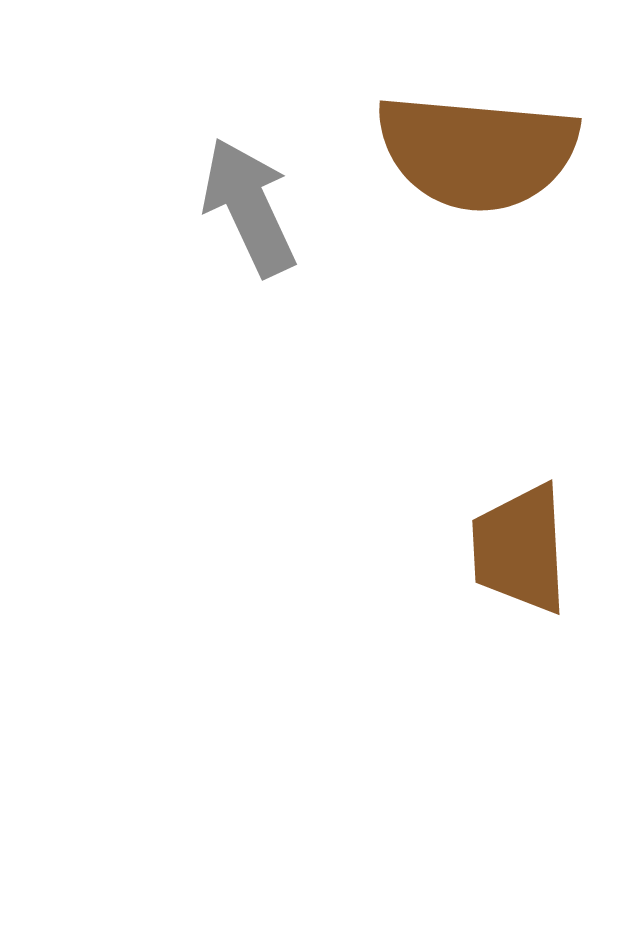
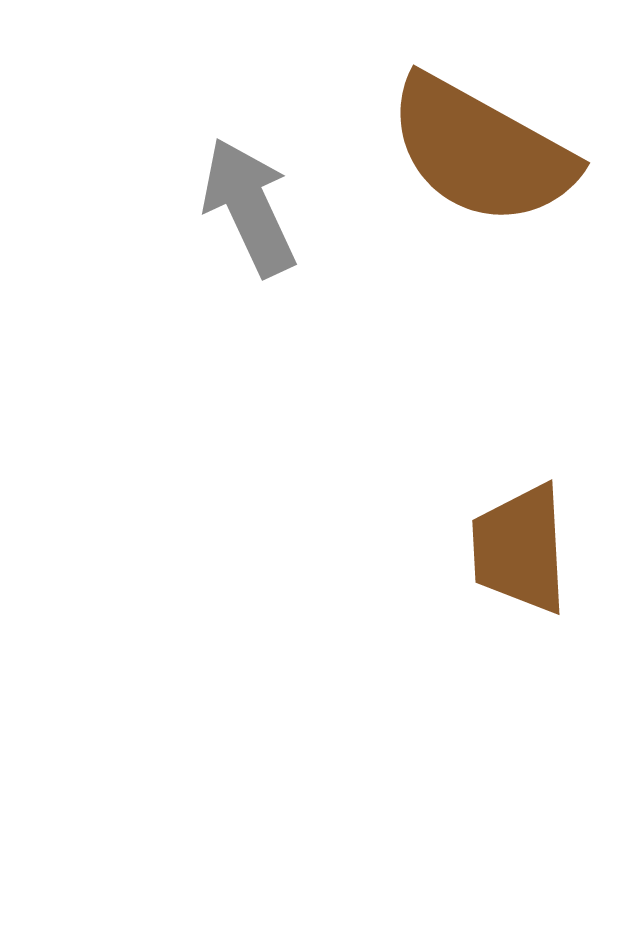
brown semicircle: moved 4 px right, 1 px up; rotated 24 degrees clockwise
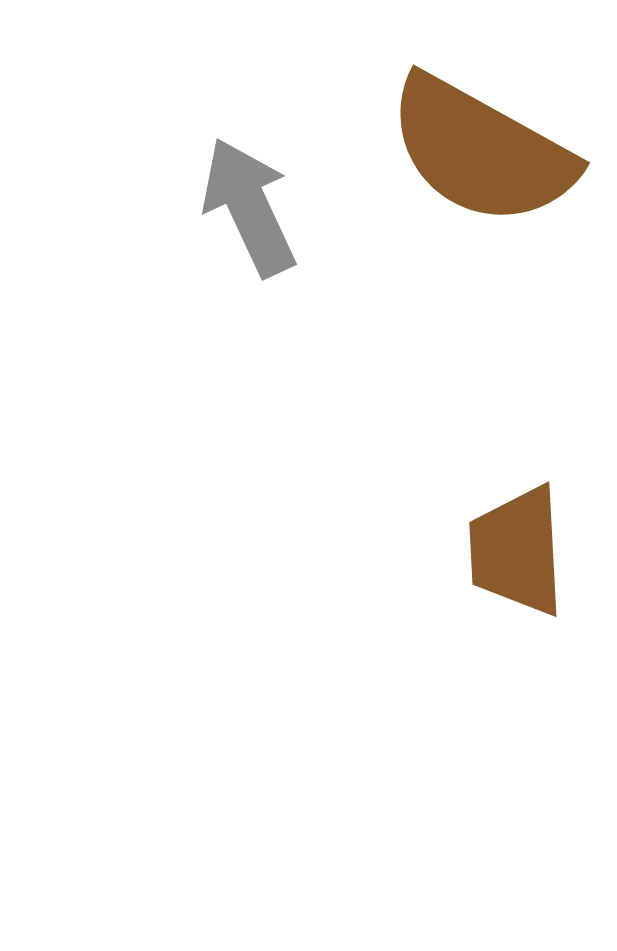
brown trapezoid: moved 3 px left, 2 px down
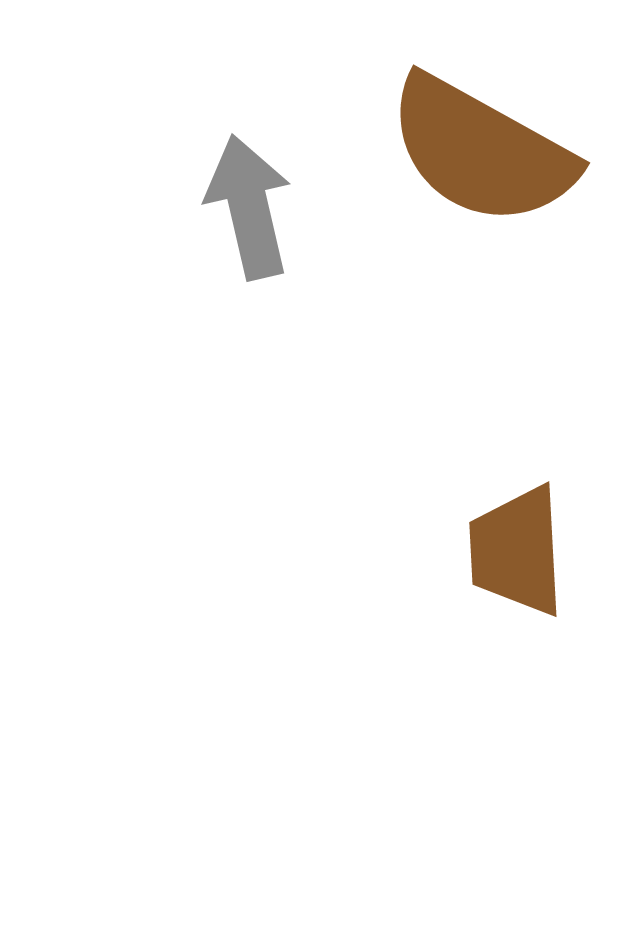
gray arrow: rotated 12 degrees clockwise
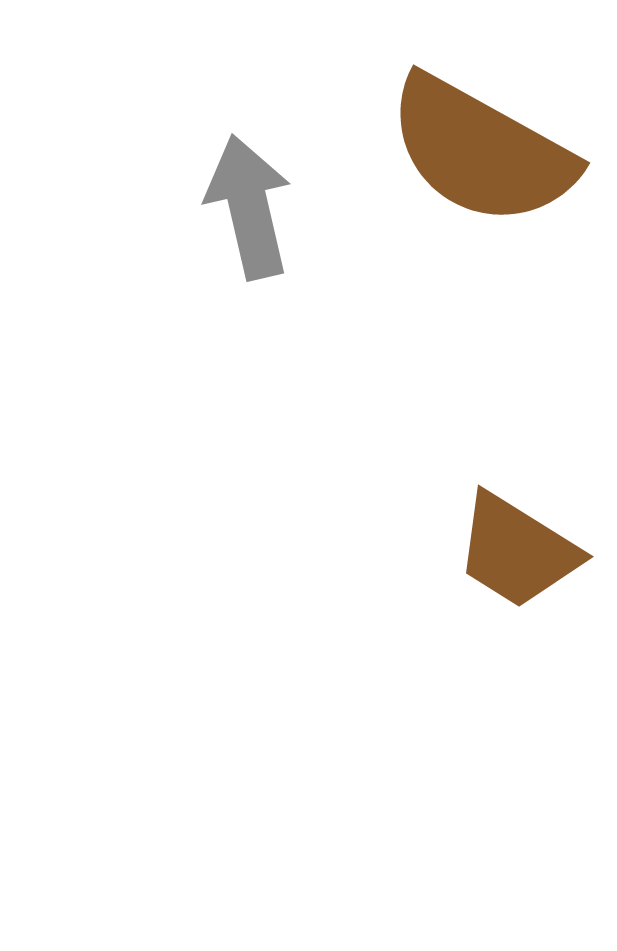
brown trapezoid: rotated 55 degrees counterclockwise
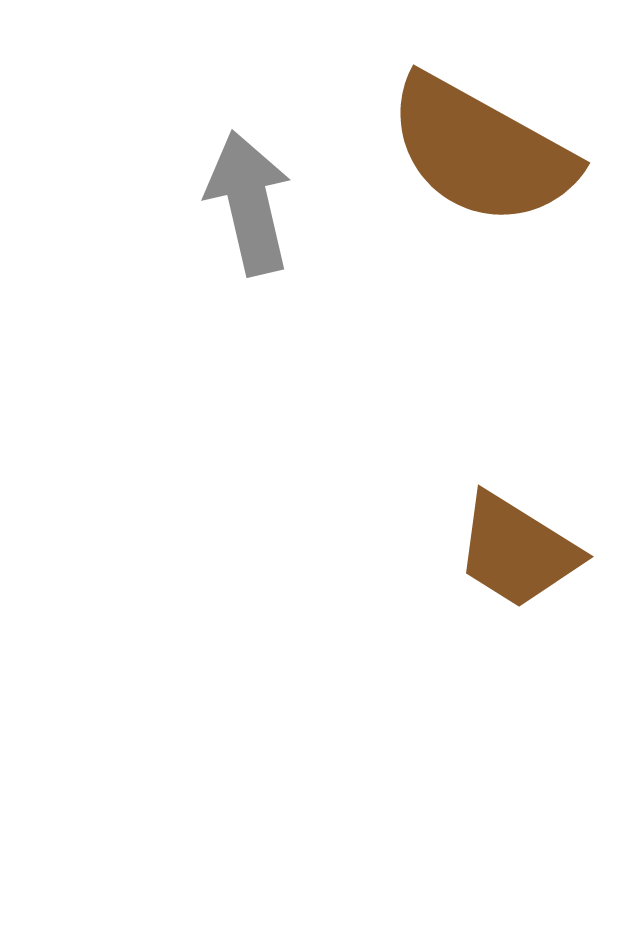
gray arrow: moved 4 px up
